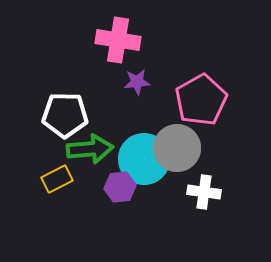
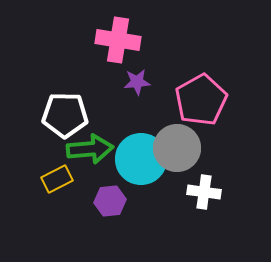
cyan circle: moved 3 px left
purple hexagon: moved 10 px left, 14 px down
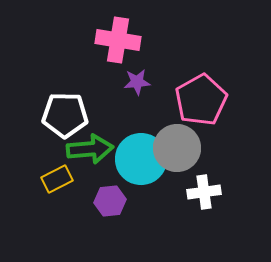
white cross: rotated 16 degrees counterclockwise
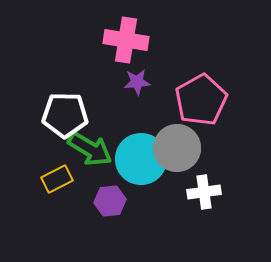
pink cross: moved 8 px right
green arrow: rotated 36 degrees clockwise
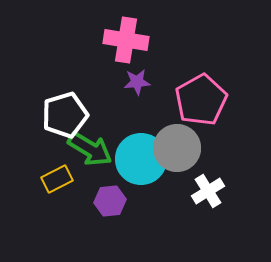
white pentagon: rotated 18 degrees counterclockwise
white cross: moved 4 px right, 1 px up; rotated 24 degrees counterclockwise
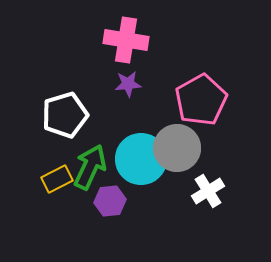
purple star: moved 9 px left, 2 px down
green arrow: moved 18 px down; rotated 96 degrees counterclockwise
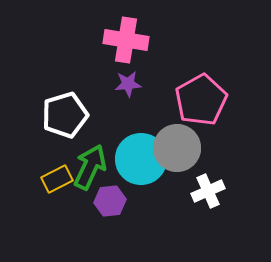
white cross: rotated 8 degrees clockwise
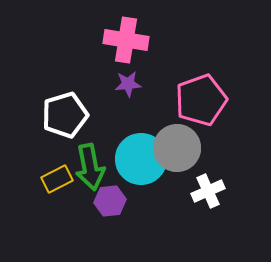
pink pentagon: rotated 9 degrees clockwise
green arrow: rotated 144 degrees clockwise
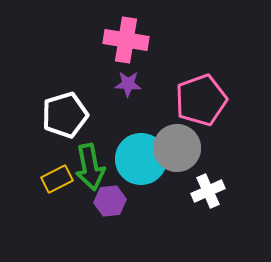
purple star: rotated 8 degrees clockwise
